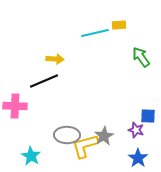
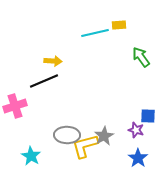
yellow arrow: moved 2 px left, 2 px down
pink cross: rotated 20 degrees counterclockwise
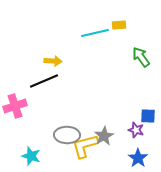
cyan star: rotated 12 degrees counterclockwise
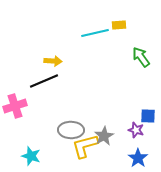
gray ellipse: moved 4 px right, 5 px up
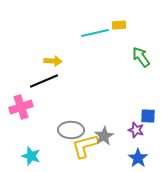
pink cross: moved 6 px right, 1 px down
